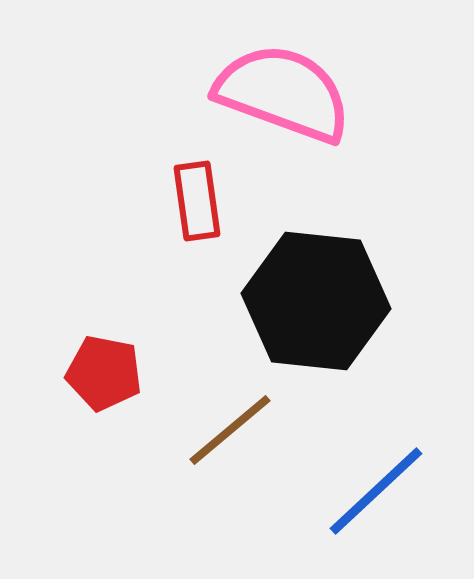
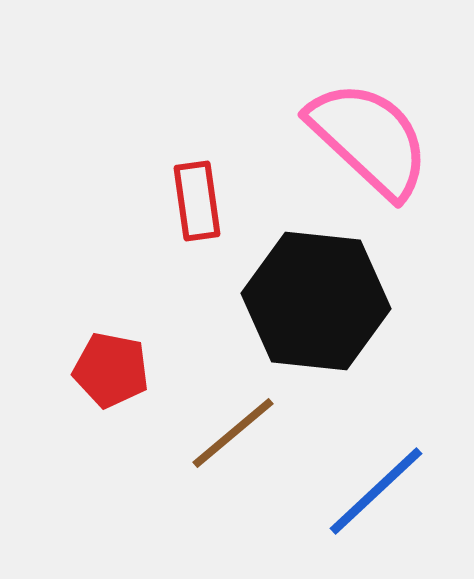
pink semicircle: moved 86 px right, 46 px down; rotated 23 degrees clockwise
red pentagon: moved 7 px right, 3 px up
brown line: moved 3 px right, 3 px down
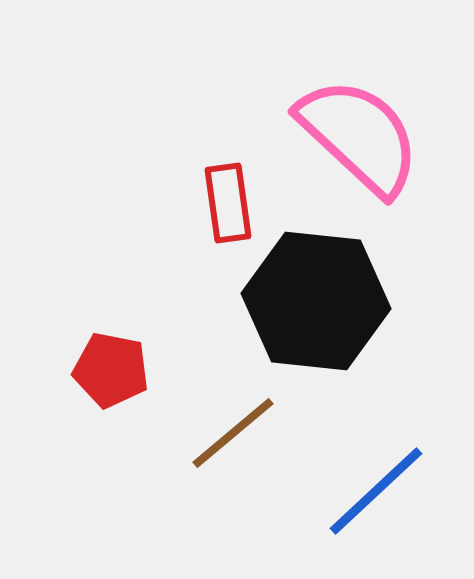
pink semicircle: moved 10 px left, 3 px up
red rectangle: moved 31 px right, 2 px down
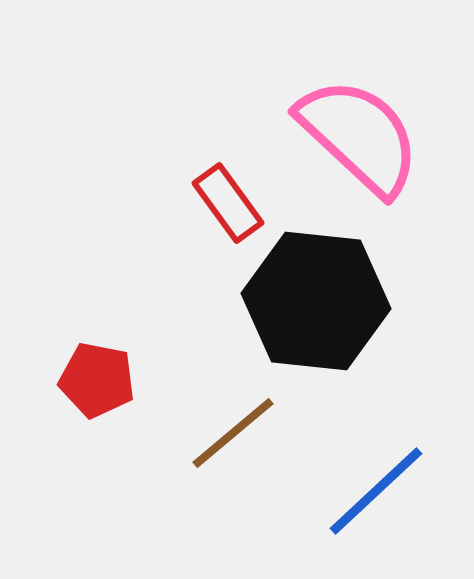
red rectangle: rotated 28 degrees counterclockwise
red pentagon: moved 14 px left, 10 px down
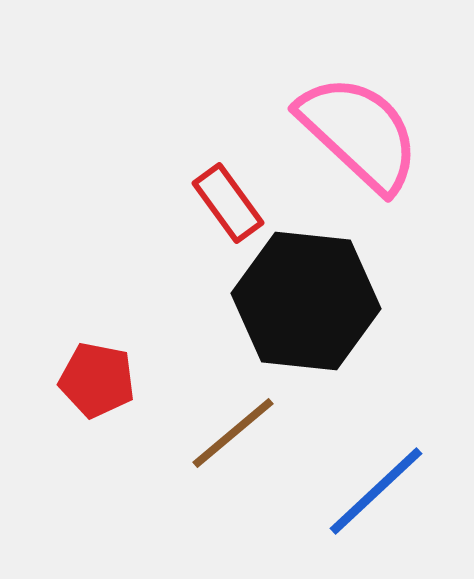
pink semicircle: moved 3 px up
black hexagon: moved 10 px left
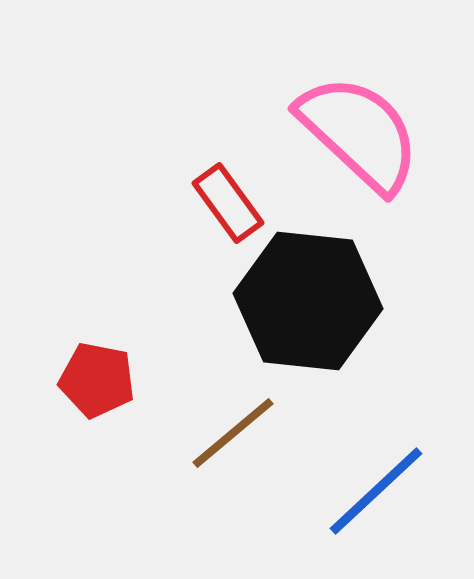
black hexagon: moved 2 px right
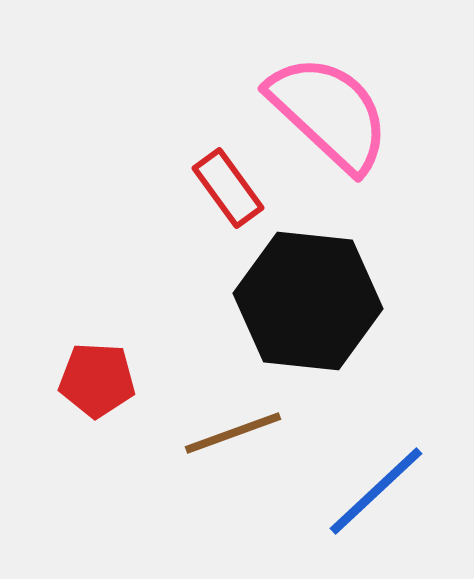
pink semicircle: moved 30 px left, 20 px up
red rectangle: moved 15 px up
red pentagon: rotated 8 degrees counterclockwise
brown line: rotated 20 degrees clockwise
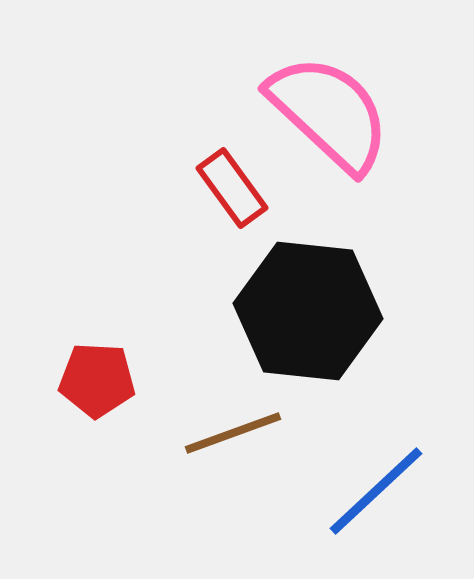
red rectangle: moved 4 px right
black hexagon: moved 10 px down
